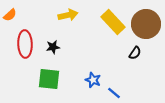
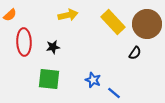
brown circle: moved 1 px right
red ellipse: moved 1 px left, 2 px up
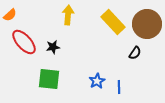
yellow arrow: rotated 72 degrees counterclockwise
red ellipse: rotated 40 degrees counterclockwise
blue star: moved 4 px right, 1 px down; rotated 21 degrees clockwise
blue line: moved 5 px right, 6 px up; rotated 48 degrees clockwise
